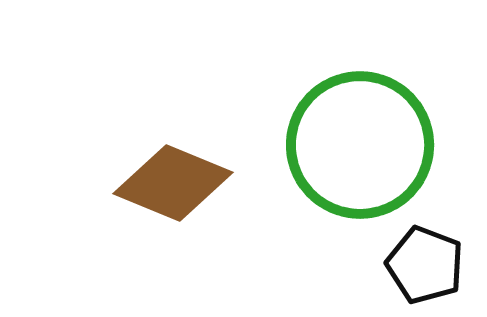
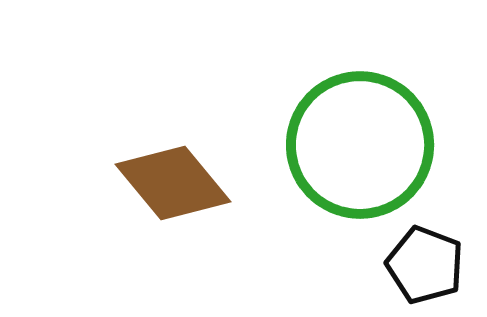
brown diamond: rotated 28 degrees clockwise
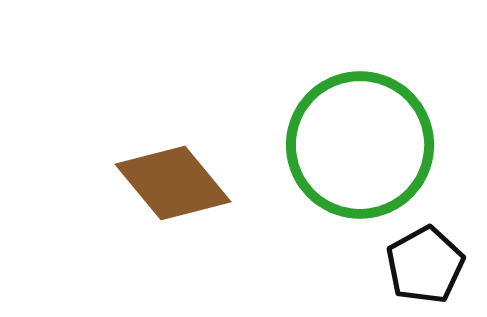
black pentagon: rotated 22 degrees clockwise
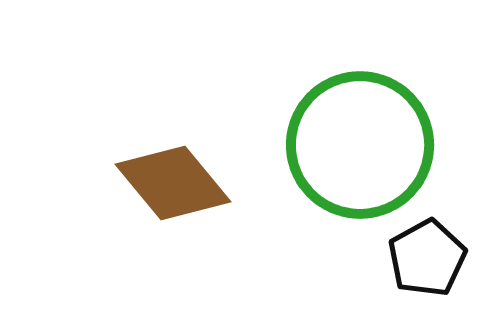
black pentagon: moved 2 px right, 7 px up
